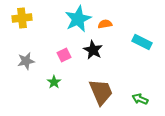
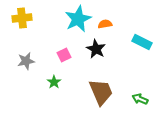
black star: moved 3 px right, 1 px up
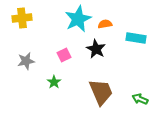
cyan rectangle: moved 6 px left, 4 px up; rotated 18 degrees counterclockwise
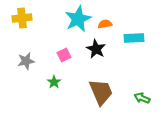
cyan rectangle: moved 2 px left; rotated 12 degrees counterclockwise
green arrow: moved 2 px right, 1 px up
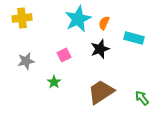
orange semicircle: moved 1 px left, 1 px up; rotated 56 degrees counterclockwise
cyan rectangle: rotated 18 degrees clockwise
black star: moved 4 px right; rotated 24 degrees clockwise
brown trapezoid: rotated 100 degrees counterclockwise
green arrow: rotated 28 degrees clockwise
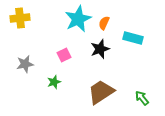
yellow cross: moved 2 px left
cyan rectangle: moved 1 px left
gray star: moved 1 px left, 3 px down
green star: rotated 16 degrees clockwise
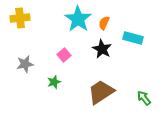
cyan star: rotated 12 degrees counterclockwise
black star: moved 2 px right; rotated 24 degrees counterclockwise
pink square: rotated 16 degrees counterclockwise
green arrow: moved 2 px right
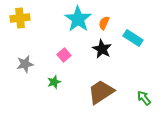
cyan rectangle: rotated 18 degrees clockwise
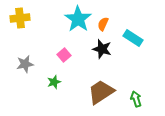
orange semicircle: moved 1 px left, 1 px down
black star: rotated 12 degrees counterclockwise
green arrow: moved 8 px left, 1 px down; rotated 21 degrees clockwise
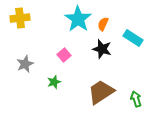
gray star: rotated 12 degrees counterclockwise
